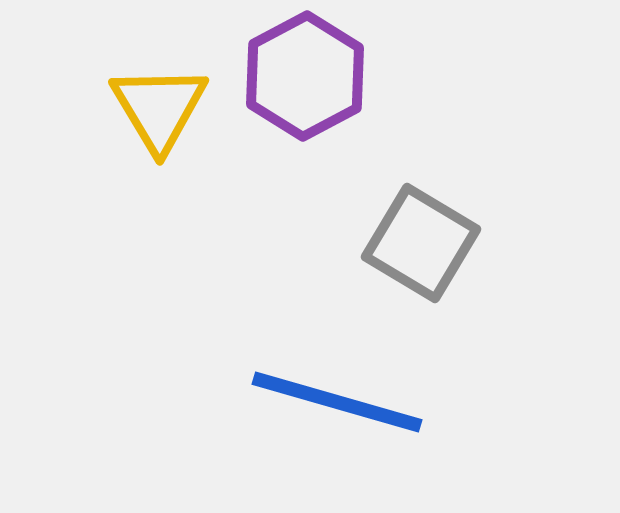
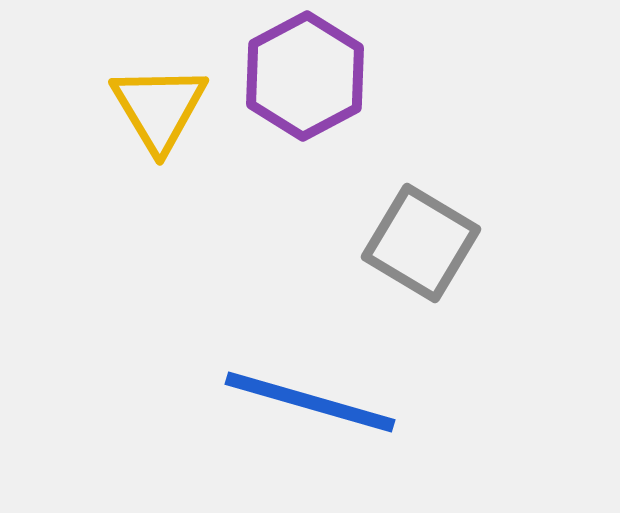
blue line: moved 27 px left
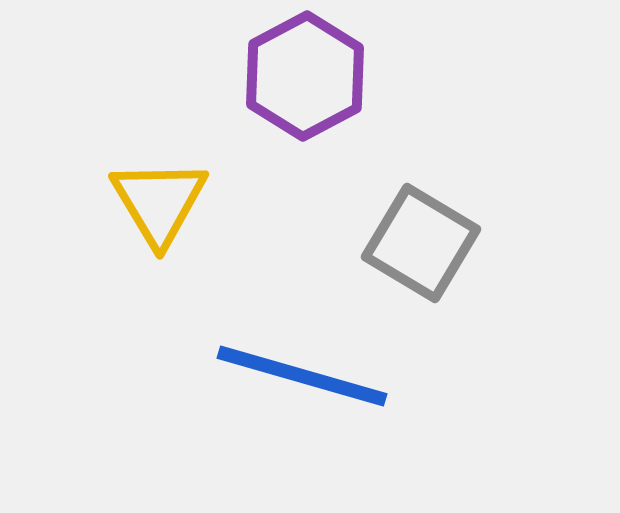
yellow triangle: moved 94 px down
blue line: moved 8 px left, 26 px up
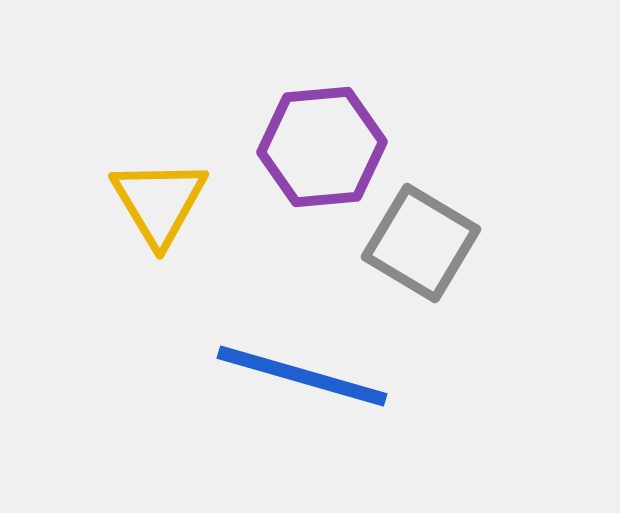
purple hexagon: moved 17 px right, 71 px down; rotated 23 degrees clockwise
